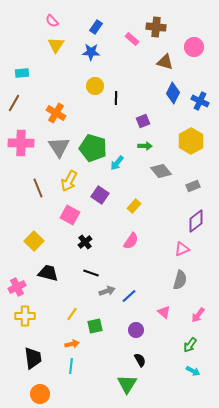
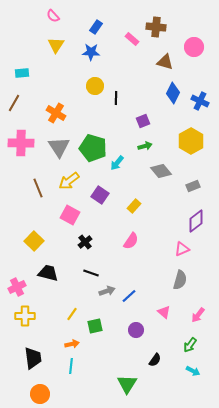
pink semicircle at (52, 21): moved 1 px right, 5 px up
green arrow at (145, 146): rotated 16 degrees counterclockwise
yellow arrow at (69, 181): rotated 25 degrees clockwise
black semicircle at (140, 360): moved 15 px right; rotated 64 degrees clockwise
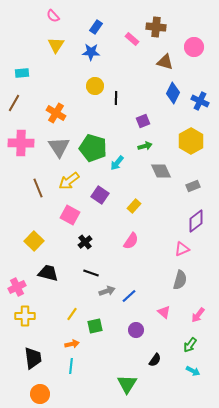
gray diamond at (161, 171): rotated 15 degrees clockwise
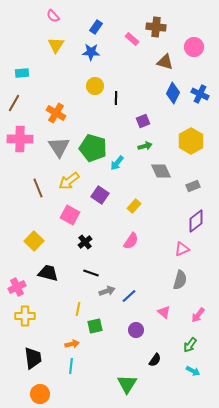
blue cross at (200, 101): moved 7 px up
pink cross at (21, 143): moved 1 px left, 4 px up
yellow line at (72, 314): moved 6 px right, 5 px up; rotated 24 degrees counterclockwise
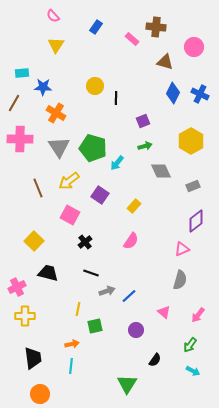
blue star at (91, 52): moved 48 px left, 35 px down
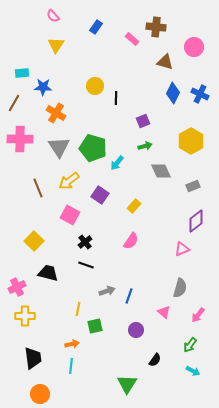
black line at (91, 273): moved 5 px left, 8 px up
gray semicircle at (180, 280): moved 8 px down
blue line at (129, 296): rotated 28 degrees counterclockwise
